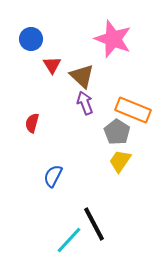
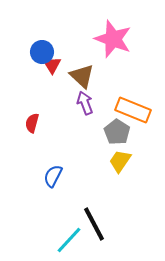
blue circle: moved 11 px right, 13 px down
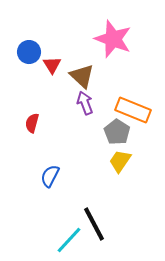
blue circle: moved 13 px left
blue semicircle: moved 3 px left
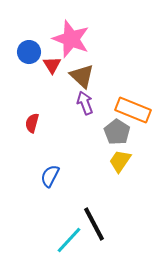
pink star: moved 42 px left
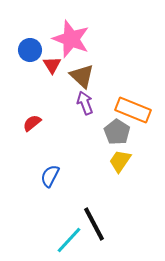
blue circle: moved 1 px right, 2 px up
red semicircle: rotated 36 degrees clockwise
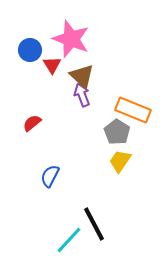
purple arrow: moved 3 px left, 8 px up
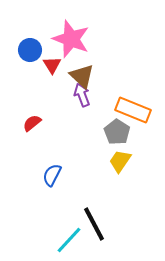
blue semicircle: moved 2 px right, 1 px up
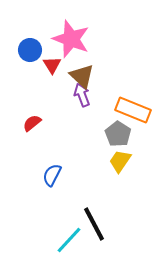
gray pentagon: moved 1 px right, 2 px down
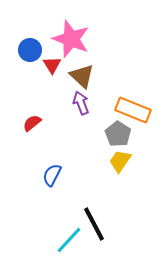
purple arrow: moved 1 px left, 8 px down
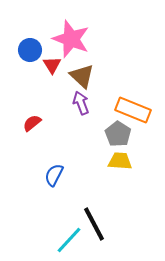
yellow trapezoid: rotated 60 degrees clockwise
blue semicircle: moved 2 px right
